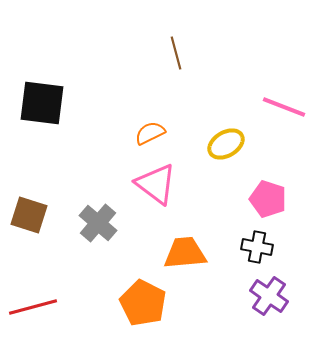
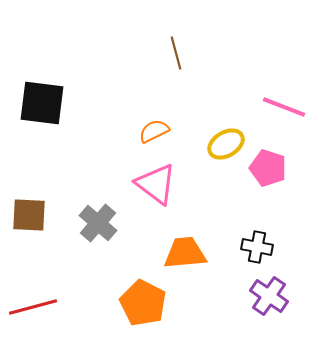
orange semicircle: moved 4 px right, 2 px up
pink pentagon: moved 31 px up
brown square: rotated 15 degrees counterclockwise
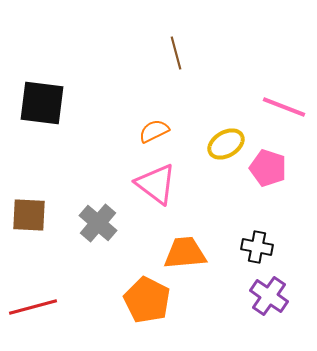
orange pentagon: moved 4 px right, 3 px up
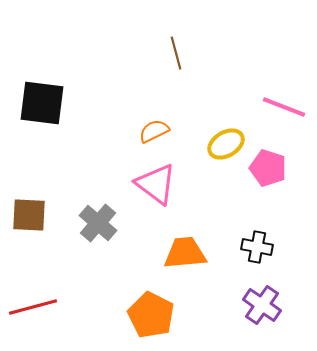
purple cross: moved 7 px left, 9 px down
orange pentagon: moved 4 px right, 15 px down
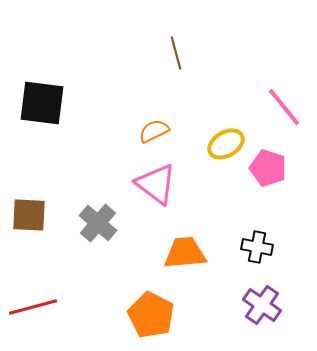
pink line: rotated 30 degrees clockwise
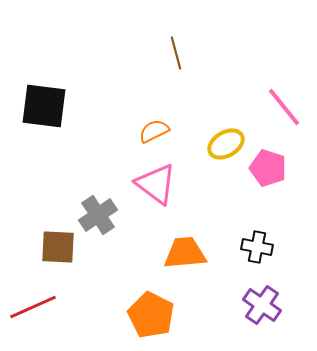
black square: moved 2 px right, 3 px down
brown square: moved 29 px right, 32 px down
gray cross: moved 8 px up; rotated 15 degrees clockwise
red line: rotated 9 degrees counterclockwise
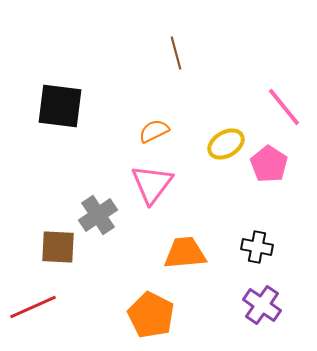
black square: moved 16 px right
pink pentagon: moved 1 px right, 4 px up; rotated 15 degrees clockwise
pink triangle: moved 4 px left; rotated 30 degrees clockwise
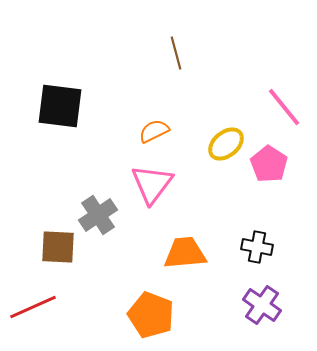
yellow ellipse: rotated 9 degrees counterclockwise
orange pentagon: rotated 6 degrees counterclockwise
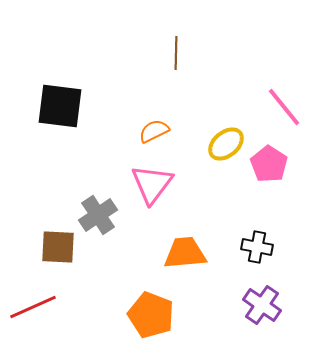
brown line: rotated 16 degrees clockwise
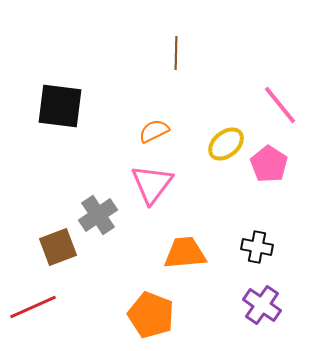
pink line: moved 4 px left, 2 px up
brown square: rotated 24 degrees counterclockwise
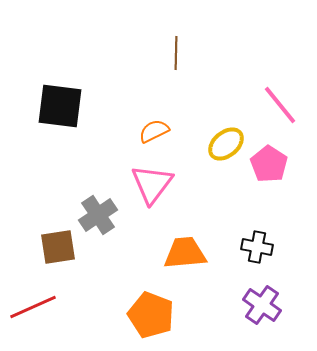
brown square: rotated 12 degrees clockwise
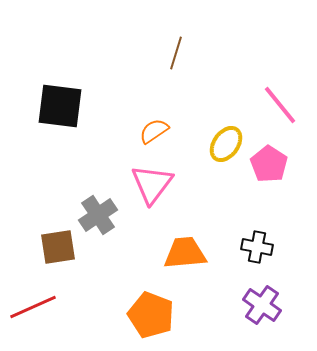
brown line: rotated 16 degrees clockwise
orange semicircle: rotated 8 degrees counterclockwise
yellow ellipse: rotated 15 degrees counterclockwise
